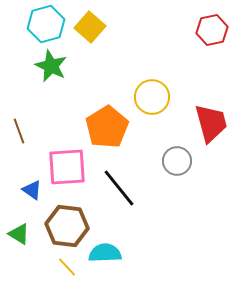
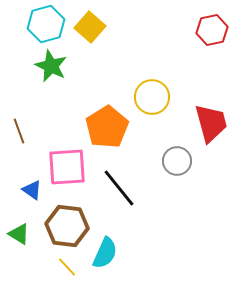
cyan semicircle: rotated 116 degrees clockwise
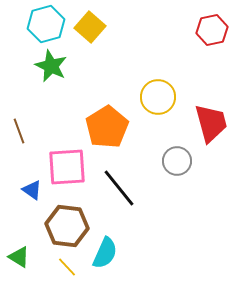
yellow circle: moved 6 px right
green triangle: moved 23 px down
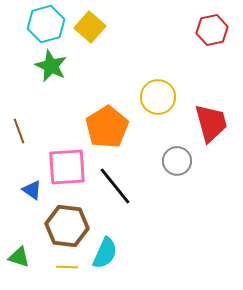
black line: moved 4 px left, 2 px up
green triangle: rotated 15 degrees counterclockwise
yellow line: rotated 45 degrees counterclockwise
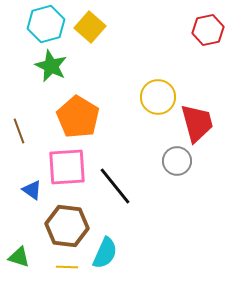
red hexagon: moved 4 px left
red trapezoid: moved 14 px left
orange pentagon: moved 29 px left, 10 px up; rotated 9 degrees counterclockwise
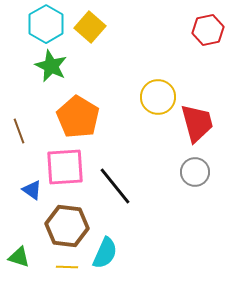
cyan hexagon: rotated 15 degrees counterclockwise
gray circle: moved 18 px right, 11 px down
pink square: moved 2 px left
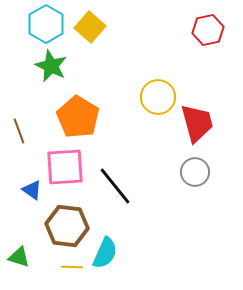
yellow line: moved 5 px right
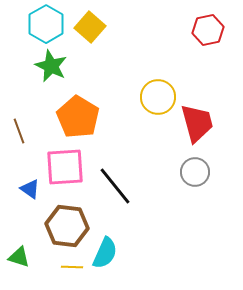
blue triangle: moved 2 px left, 1 px up
